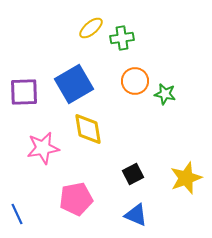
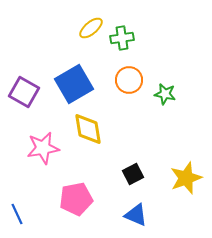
orange circle: moved 6 px left, 1 px up
purple square: rotated 32 degrees clockwise
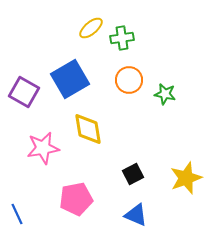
blue square: moved 4 px left, 5 px up
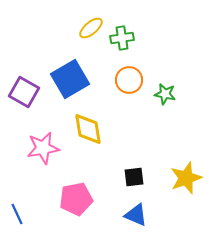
black square: moved 1 px right, 3 px down; rotated 20 degrees clockwise
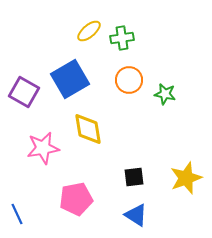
yellow ellipse: moved 2 px left, 3 px down
blue triangle: rotated 10 degrees clockwise
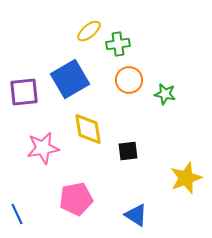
green cross: moved 4 px left, 6 px down
purple square: rotated 36 degrees counterclockwise
black square: moved 6 px left, 26 px up
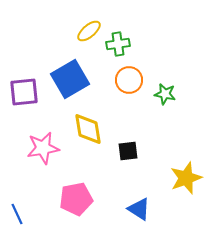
blue triangle: moved 3 px right, 6 px up
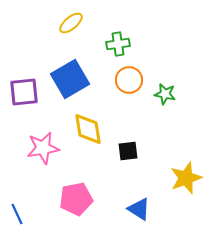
yellow ellipse: moved 18 px left, 8 px up
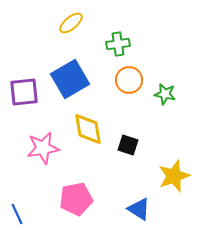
black square: moved 6 px up; rotated 25 degrees clockwise
yellow star: moved 12 px left, 2 px up
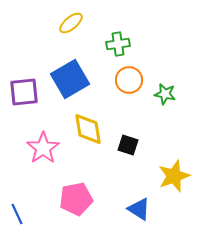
pink star: rotated 24 degrees counterclockwise
